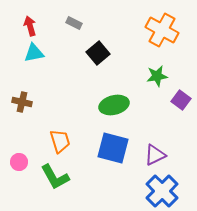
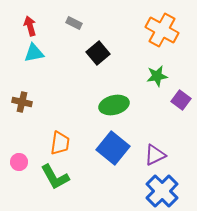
orange trapezoid: moved 2 px down; rotated 25 degrees clockwise
blue square: rotated 24 degrees clockwise
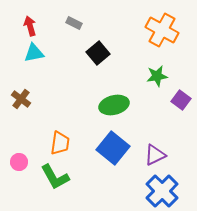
brown cross: moved 1 px left, 3 px up; rotated 24 degrees clockwise
